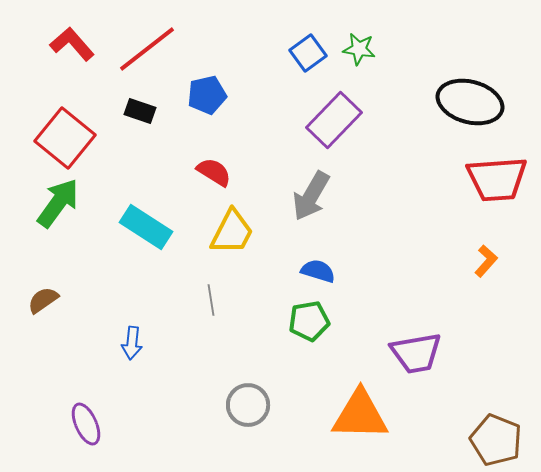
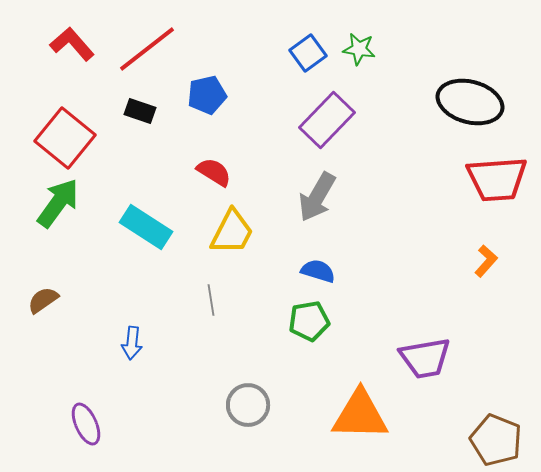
purple rectangle: moved 7 px left
gray arrow: moved 6 px right, 1 px down
purple trapezoid: moved 9 px right, 5 px down
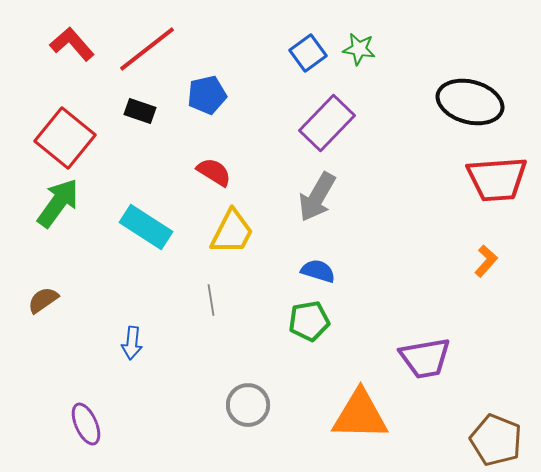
purple rectangle: moved 3 px down
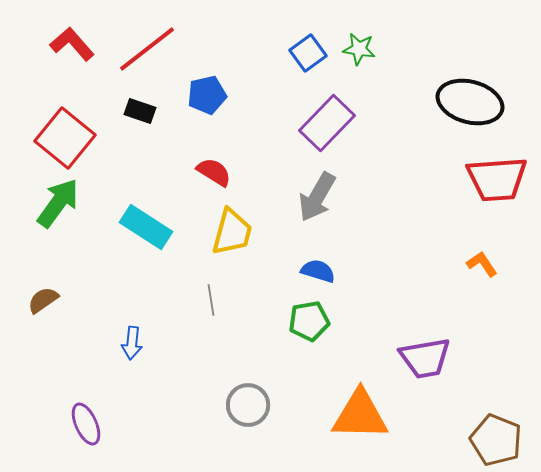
yellow trapezoid: rotated 12 degrees counterclockwise
orange L-shape: moved 4 px left, 3 px down; rotated 76 degrees counterclockwise
